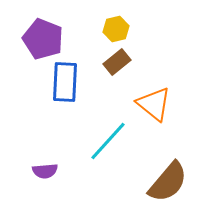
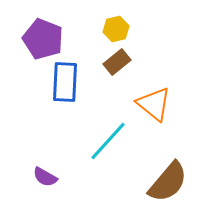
purple semicircle: moved 6 px down; rotated 35 degrees clockwise
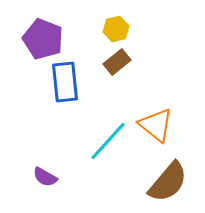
blue rectangle: rotated 9 degrees counterclockwise
orange triangle: moved 2 px right, 21 px down
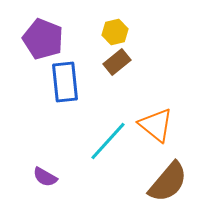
yellow hexagon: moved 1 px left, 3 px down
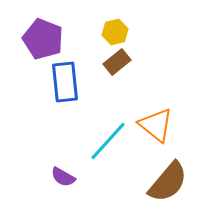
purple semicircle: moved 18 px right
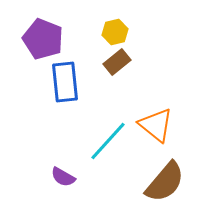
brown semicircle: moved 3 px left
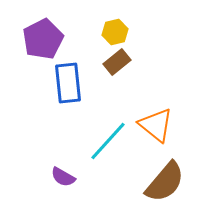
purple pentagon: rotated 24 degrees clockwise
blue rectangle: moved 3 px right, 1 px down
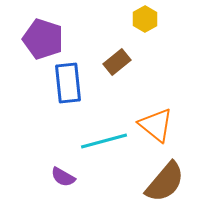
yellow hexagon: moved 30 px right, 13 px up; rotated 15 degrees counterclockwise
purple pentagon: rotated 27 degrees counterclockwise
cyan line: moved 4 px left; rotated 33 degrees clockwise
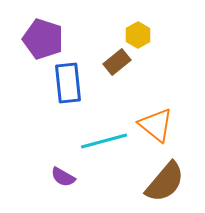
yellow hexagon: moved 7 px left, 16 px down
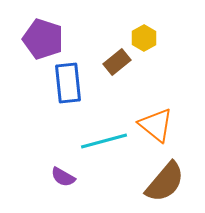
yellow hexagon: moved 6 px right, 3 px down
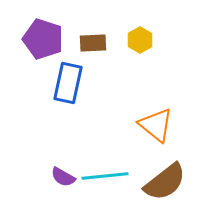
yellow hexagon: moved 4 px left, 2 px down
brown rectangle: moved 24 px left, 19 px up; rotated 36 degrees clockwise
blue rectangle: rotated 18 degrees clockwise
cyan line: moved 1 px right, 35 px down; rotated 9 degrees clockwise
brown semicircle: rotated 12 degrees clockwise
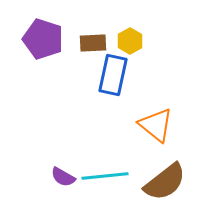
yellow hexagon: moved 10 px left, 1 px down
blue rectangle: moved 45 px right, 8 px up
